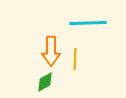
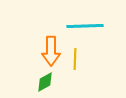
cyan line: moved 3 px left, 3 px down
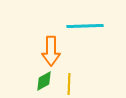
yellow line: moved 6 px left, 25 px down
green diamond: moved 1 px left, 1 px up
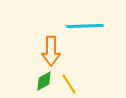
yellow line: rotated 35 degrees counterclockwise
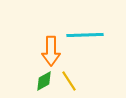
cyan line: moved 9 px down
yellow line: moved 3 px up
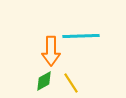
cyan line: moved 4 px left, 1 px down
yellow line: moved 2 px right, 2 px down
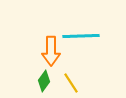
green diamond: rotated 25 degrees counterclockwise
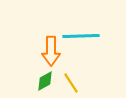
green diamond: moved 1 px right; rotated 25 degrees clockwise
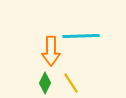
green diamond: moved 2 px down; rotated 35 degrees counterclockwise
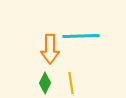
orange arrow: moved 1 px left, 2 px up
yellow line: rotated 25 degrees clockwise
